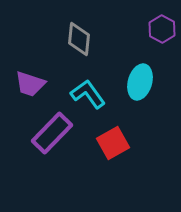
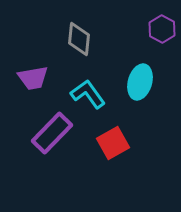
purple trapezoid: moved 3 px right, 6 px up; rotated 28 degrees counterclockwise
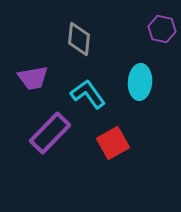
purple hexagon: rotated 16 degrees counterclockwise
cyan ellipse: rotated 12 degrees counterclockwise
purple rectangle: moved 2 px left
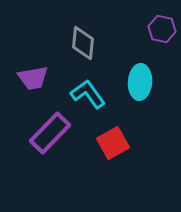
gray diamond: moved 4 px right, 4 px down
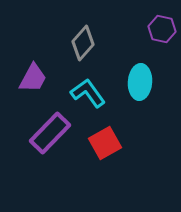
gray diamond: rotated 36 degrees clockwise
purple trapezoid: rotated 52 degrees counterclockwise
cyan L-shape: moved 1 px up
red square: moved 8 px left
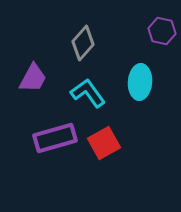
purple hexagon: moved 2 px down
purple rectangle: moved 5 px right, 5 px down; rotated 30 degrees clockwise
red square: moved 1 px left
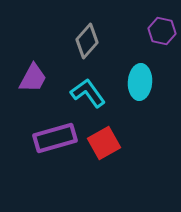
gray diamond: moved 4 px right, 2 px up
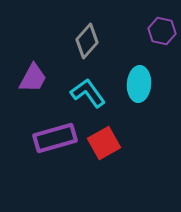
cyan ellipse: moved 1 px left, 2 px down
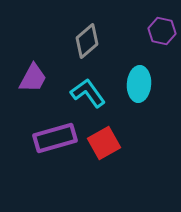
gray diamond: rotated 8 degrees clockwise
